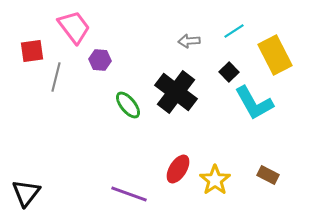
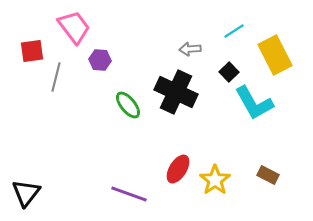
gray arrow: moved 1 px right, 8 px down
black cross: rotated 12 degrees counterclockwise
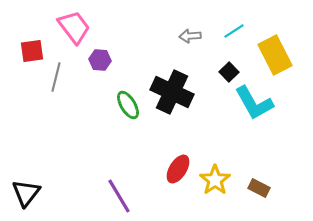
gray arrow: moved 13 px up
black cross: moved 4 px left
green ellipse: rotated 8 degrees clockwise
brown rectangle: moved 9 px left, 13 px down
purple line: moved 10 px left, 2 px down; rotated 39 degrees clockwise
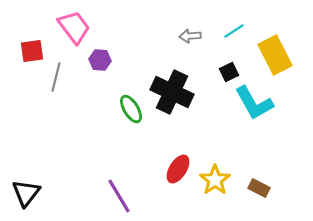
black square: rotated 18 degrees clockwise
green ellipse: moved 3 px right, 4 px down
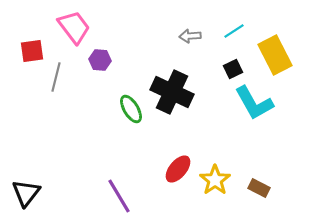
black square: moved 4 px right, 3 px up
red ellipse: rotated 8 degrees clockwise
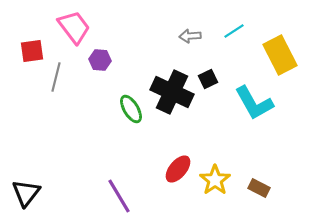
yellow rectangle: moved 5 px right
black square: moved 25 px left, 10 px down
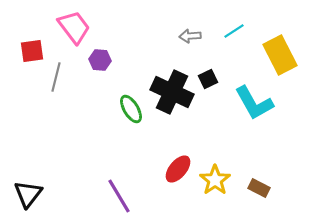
black triangle: moved 2 px right, 1 px down
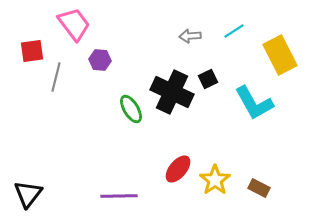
pink trapezoid: moved 3 px up
purple line: rotated 60 degrees counterclockwise
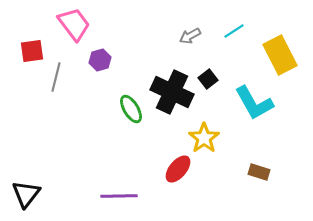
gray arrow: rotated 25 degrees counterclockwise
purple hexagon: rotated 20 degrees counterclockwise
black square: rotated 12 degrees counterclockwise
yellow star: moved 11 px left, 42 px up
brown rectangle: moved 16 px up; rotated 10 degrees counterclockwise
black triangle: moved 2 px left
